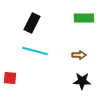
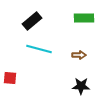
black rectangle: moved 2 px up; rotated 24 degrees clockwise
cyan line: moved 4 px right, 2 px up
black star: moved 1 px left, 5 px down
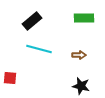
black star: rotated 12 degrees clockwise
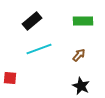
green rectangle: moved 1 px left, 3 px down
cyan line: rotated 35 degrees counterclockwise
brown arrow: rotated 48 degrees counterclockwise
black star: rotated 12 degrees clockwise
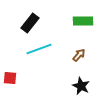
black rectangle: moved 2 px left, 2 px down; rotated 12 degrees counterclockwise
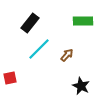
cyan line: rotated 25 degrees counterclockwise
brown arrow: moved 12 px left
red square: rotated 16 degrees counterclockwise
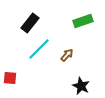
green rectangle: rotated 18 degrees counterclockwise
red square: rotated 16 degrees clockwise
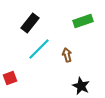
brown arrow: rotated 56 degrees counterclockwise
red square: rotated 24 degrees counterclockwise
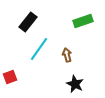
black rectangle: moved 2 px left, 1 px up
cyan line: rotated 10 degrees counterclockwise
red square: moved 1 px up
black star: moved 6 px left, 2 px up
